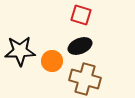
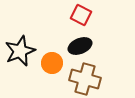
red square: rotated 10 degrees clockwise
black star: rotated 20 degrees counterclockwise
orange circle: moved 2 px down
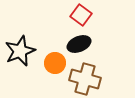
red square: rotated 10 degrees clockwise
black ellipse: moved 1 px left, 2 px up
orange circle: moved 3 px right
